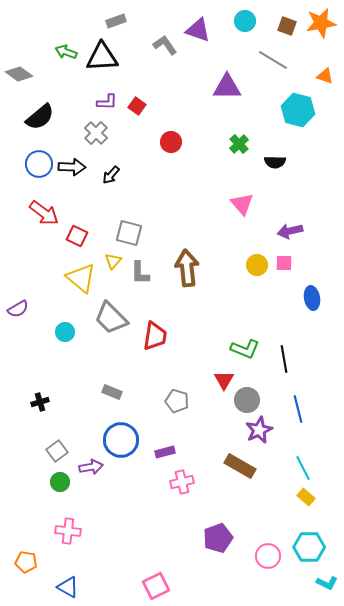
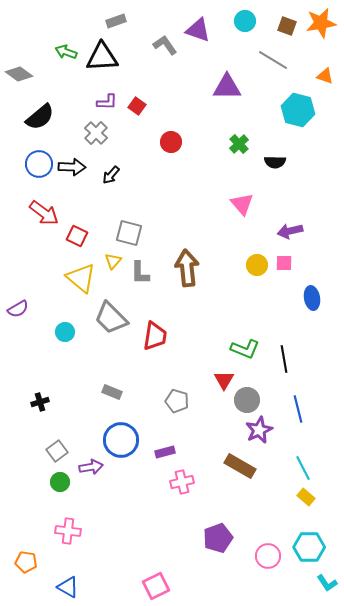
cyan L-shape at (327, 583): rotated 30 degrees clockwise
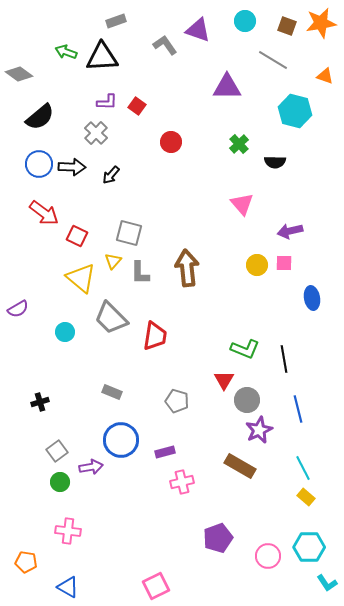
cyan hexagon at (298, 110): moved 3 px left, 1 px down
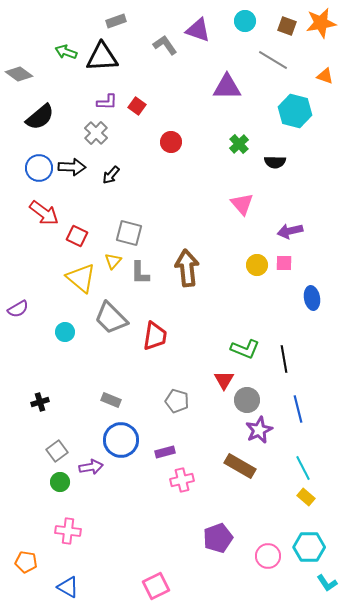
blue circle at (39, 164): moved 4 px down
gray rectangle at (112, 392): moved 1 px left, 8 px down
pink cross at (182, 482): moved 2 px up
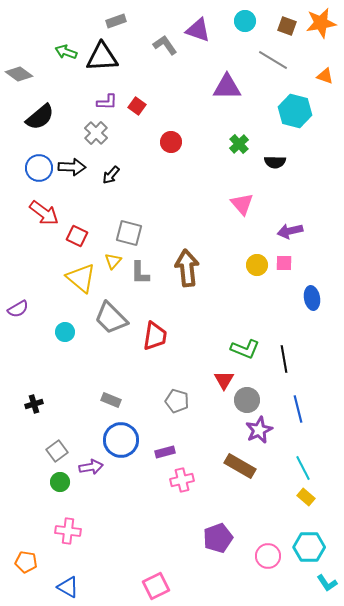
black cross at (40, 402): moved 6 px left, 2 px down
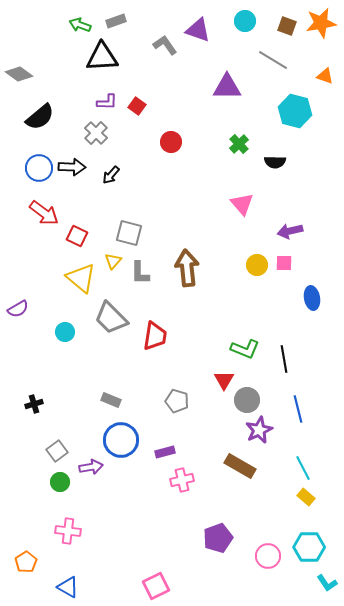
green arrow at (66, 52): moved 14 px right, 27 px up
orange pentagon at (26, 562): rotated 30 degrees clockwise
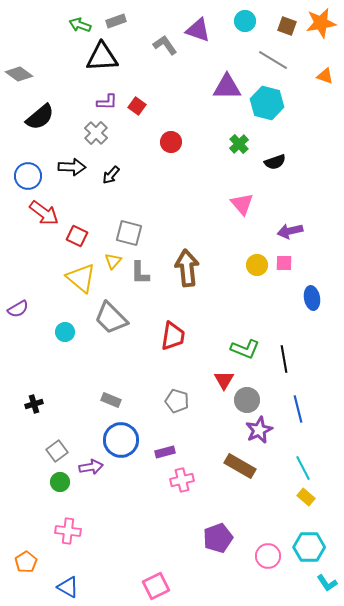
cyan hexagon at (295, 111): moved 28 px left, 8 px up
black semicircle at (275, 162): rotated 20 degrees counterclockwise
blue circle at (39, 168): moved 11 px left, 8 px down
red trapezoid at (155, 336): moved 18 px right
